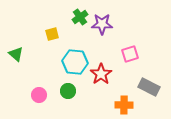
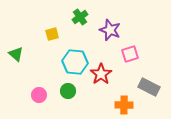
purple star: moved 8 px right, 6 px down; rotated 20 degrees clockwise
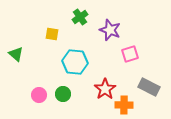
yellow square: rotated 24 degrees clockwise
red star: moved 4 px right, 15 px down
green circle: moved 5 px left, 3 px down
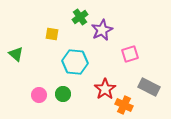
purple star: moved 8 px left; rotated 25 degrees clockwise
orange cross: rotated 24 degrees clockwise
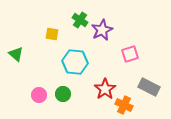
green cross: moved 3 px down; rotated 21 degrees counterclockwise
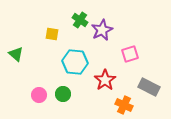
red star: moved 9 px up
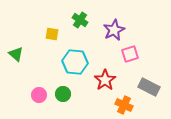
purple star: moved 12 px right
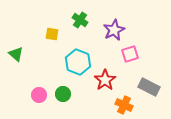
cyan hexagon: moved 3 px right; rotated 15 degrees clockwise
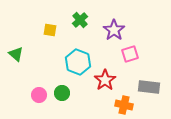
green cross: rotated 14 degrees clockwise
purple star: rotated 10 degrees counterclockwise
yellow square: moved 2 px left, 4 px up
gray rectangle: rotated 20 degrees counterclockwise
green circle: moved 1 px left, 1 px up
orange cross: rotated 12 degrees counterclockwise
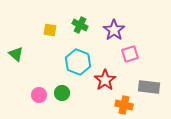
green cross: moved 5 px down; rotated 21 degrees counterclockwise
